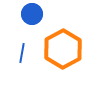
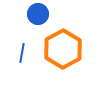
blue circle: moved 6 px right
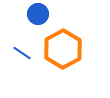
blue line: rotated 66 degrees counterclockwise
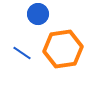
orange hexagon: rotated 21 degrees clockwise
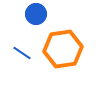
blue circle: moved 2 px left
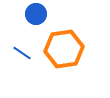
orange hexagon: moved 1 px right
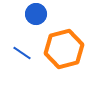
orange hexagon: rotated 6 degrees counterclockwise
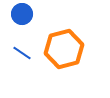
blue circle: moved 14 px left
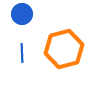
blue line: rotated 54 degrees clockwise
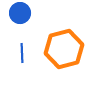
blue circle: moved 2 px left, 1 px up
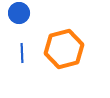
blue circle: moved 1 px left
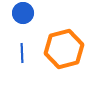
blue circle: moved 4 px right
